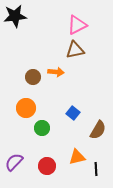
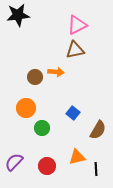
black star: moved 3 px right, 1 px up
brown circle: moved 2 px right
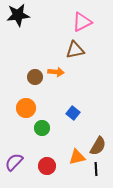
pink triangle: moved 5 px right, 3 px up
brown semicircle: moved 16 px down
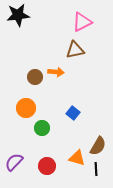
orange triangle: moved 1 px down; rotated 30 degrees clockwise
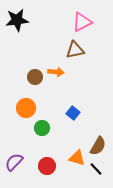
black star: moved 1 px left, 5 px down
black line: rotated 40 degrees counterclockwise
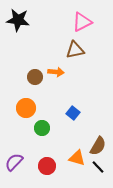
black star: moved 1 px right; rotated 15 degrees clockwise
black line: moved 2 px right, 2 px up
